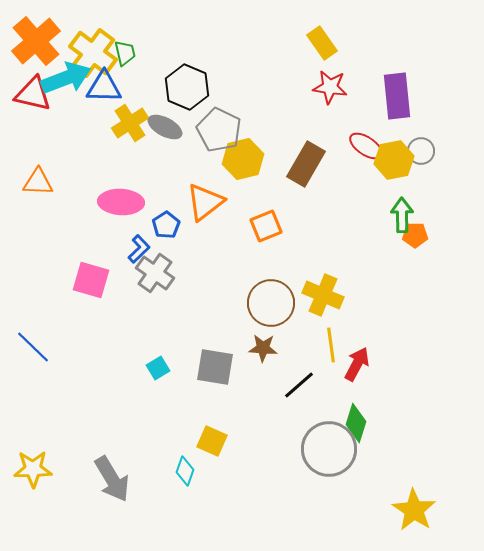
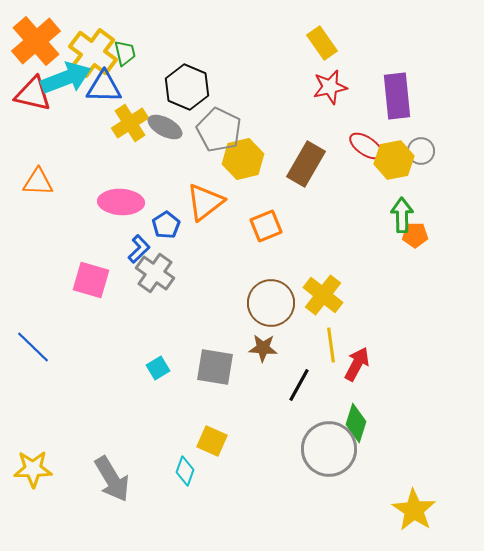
red star at (330, 87): rotated 20 degrees counterclockwise
yellow cross at (323, 295): rotated 15 degrees clockwise
black line at (299, 385): rotated 20 degrees counterclockwise
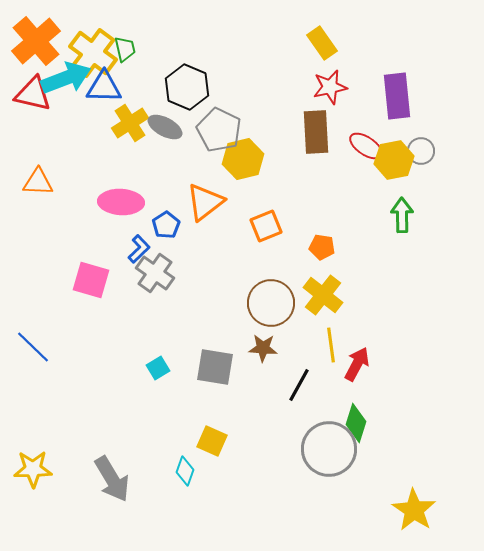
green trapezoid at (125, 53): moved 4 px up
brown rectangle at (306, 164): moved 10 px right, 32 px up; rotated 33 degrees counterclockwise
orange pentagon at (415, 235): moved 93 px left, 12 px down; rotated 10 degrees clockwise
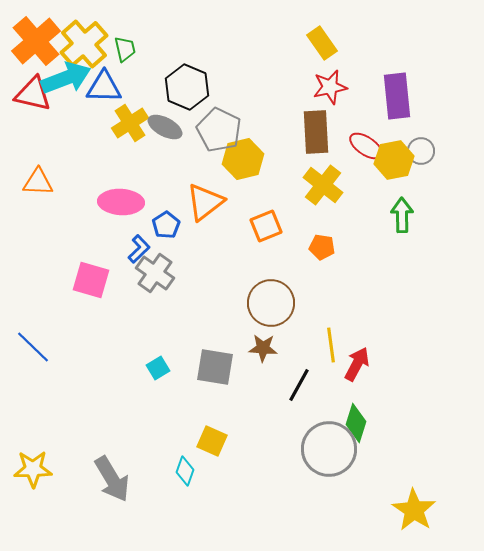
yellow cross at (93, 53): moved 9 px left, 9 px up; rotated 12 degrees clockwise
yellow cross at (323, 295): moved 110 px up
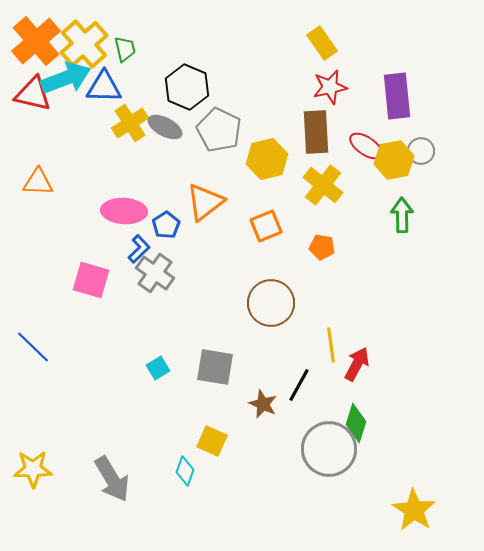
yellow hexagon at (243, 159): moved 24 px right
pink ellipse at (121, 202): moved 3 px right, 9 px down
brown star at (263, 348): moved 56 px down; rotated 20 degrees clockwise
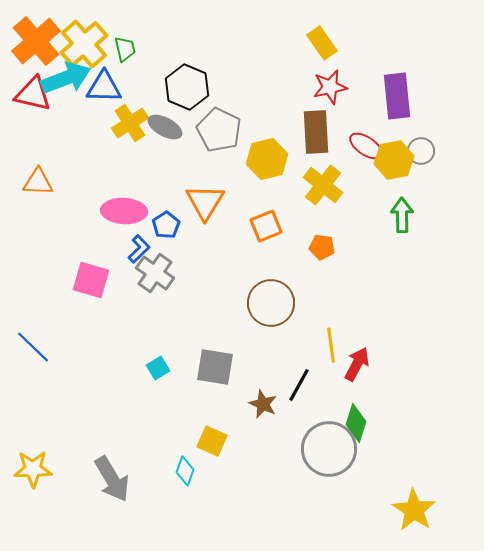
orange triangle at (205, 202): rotated 21 degrees counterclockwise
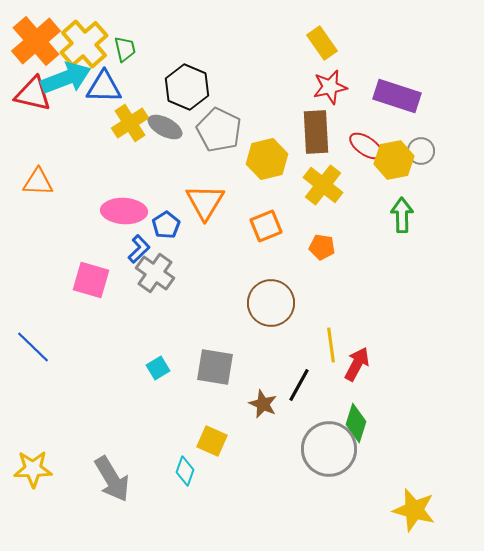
purple rectangle at (397, 96): rotated 66 degrees counterclockwise
yellow star at (414, 510): rotated 18 degrees counterclockwise
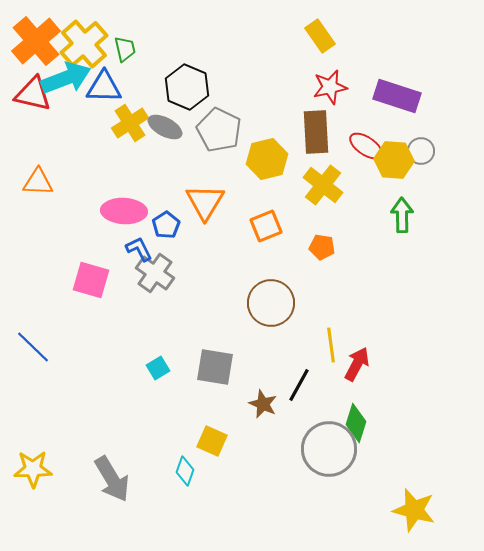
yellow rectangle at (322, 43): moved 2 px left, 7 px up
yellow hexagon at (394, 160): rotated 15 degrees clockwise
blue L-shape at (139, 249): rotated 72 degrees counterclockwise
